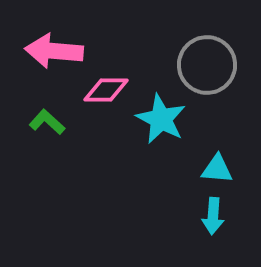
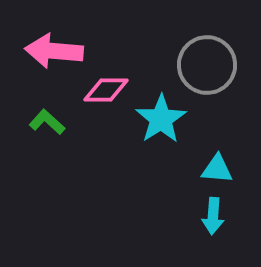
cyan star: rotated 12 degrees clockwise
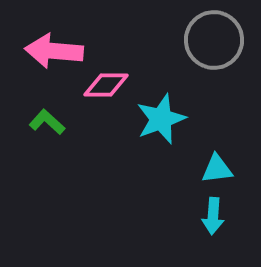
gray circle: moved 7 px right, 25 px up
pink diamond: moved 5 px up
cyan star: rotated 12 degrees clockwise
cyan triangle: rotated 12 degrees counterclockwise
